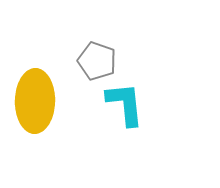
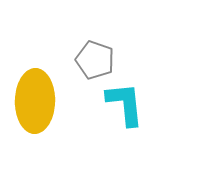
gray pentagon: moved 2 px left, 1 px up
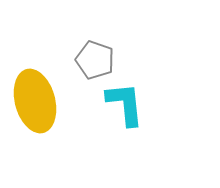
yellow ellipse: rotated 16 degrees counterclockwise
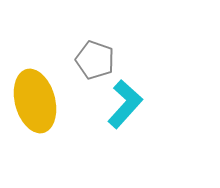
cyan L-shape: rotated 48 degrees clockwise
